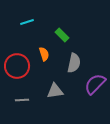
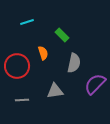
orange semicircle: moved 1 px left, 1 px up
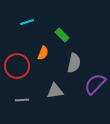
orange semicircle: rotated 40 degrees clockwise
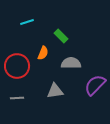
green rectangle: moved 1 px left, 1 px down
gray semicircle: moved 3 px left; rotated 102 degrees counterclockwise
purple semicircle: moved 1 px down
gray line: moved 5 px left, 2 px up
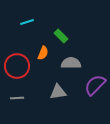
gray triangle: moved 3 px right, 1 px down
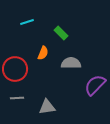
green rectangle: moved 3 px up
red circle: moved 2 px left, 3 px down
gray triangle: moved 11 px left, 15 px down
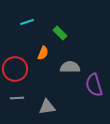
green rectangle: moved 1 px left
gray semicircle: moved 1 px left, 4 px down
purple semicircle: moved 1 px left; rotated 60 degrees counterclockwise
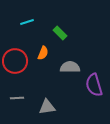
red circle: moved 8 px up
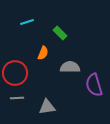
red circle: moved 12 px down
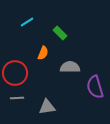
cyan line: rotated 16 degrees counterclockwise
purple semicircle: moved 1 px right, 2 px down
